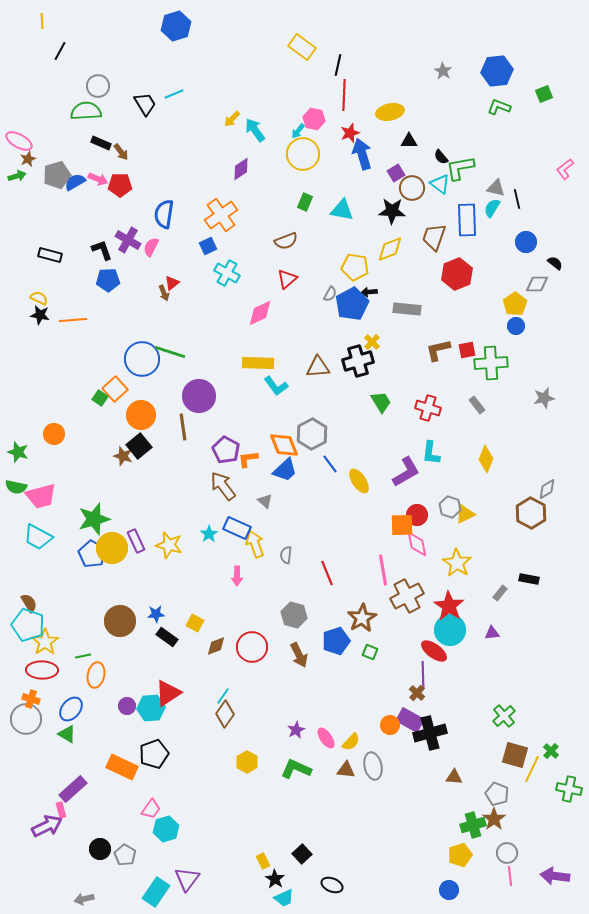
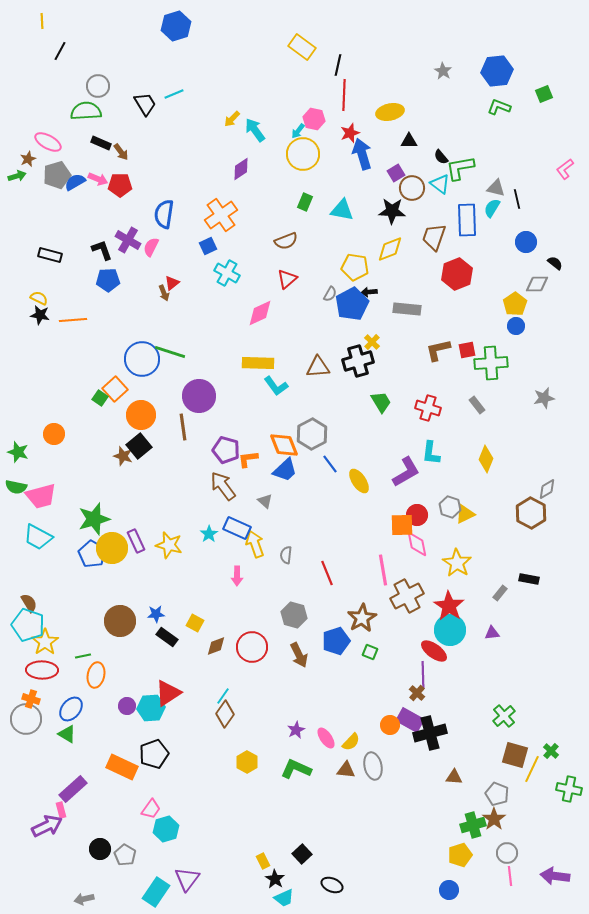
pink ellipse at (19, 141): moved 29 px right, 1 px down
purple pentagon at (226, 450): rotated 12 degrees counterclockwise
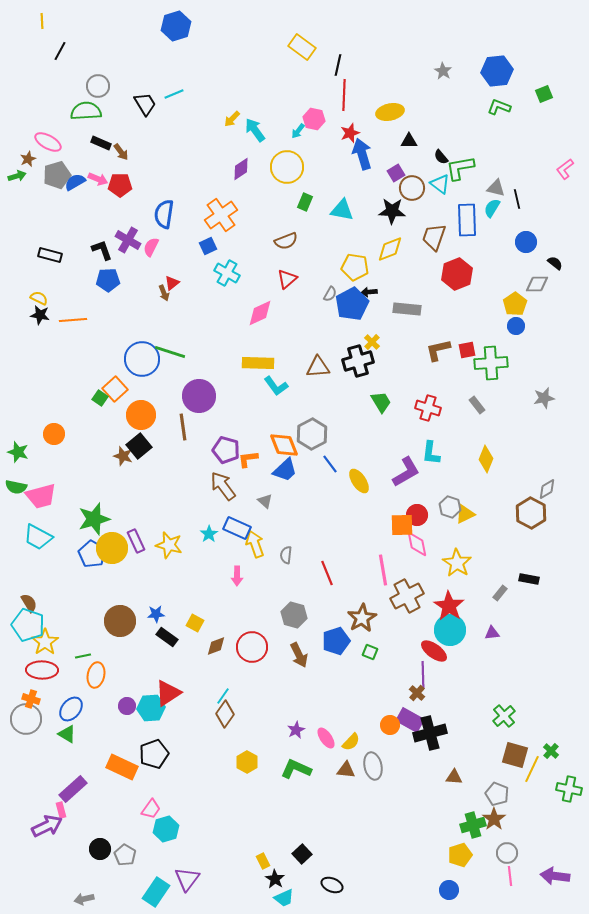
yellow circle at (303, 154): moved 16 px left, 13 px down
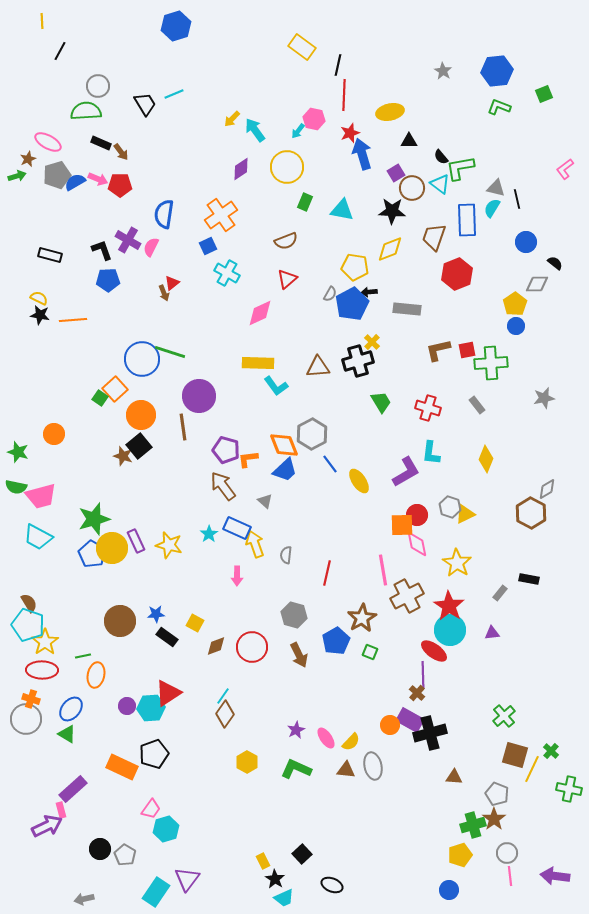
red line at (327, 573): rotated 35 degrees clockwise
blue pentagon at (336, 641): rotated 12 degrees counterclockwise
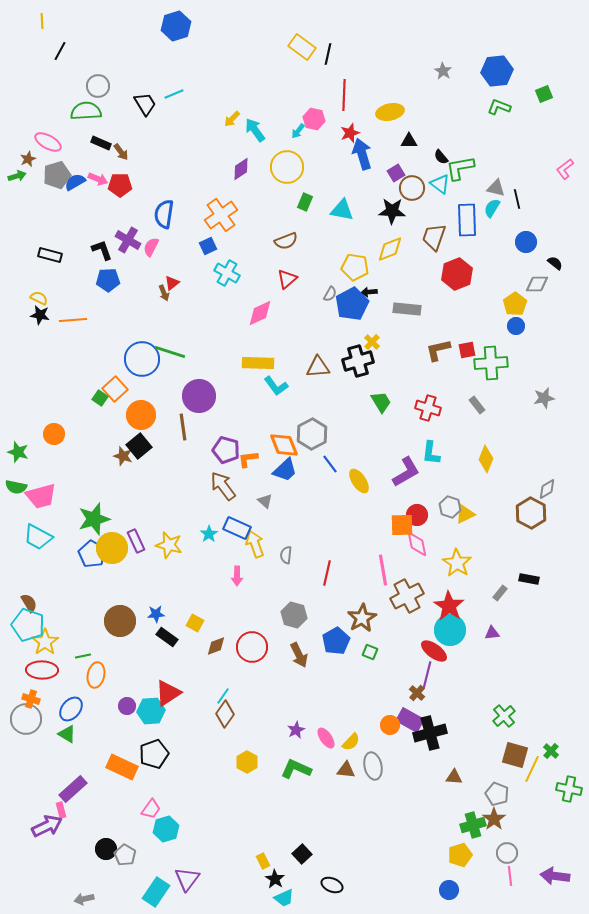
black line at (338, 65): moved 10 px left, 11 px up
purple line at (423, 675): moved 4 px right; rotated 16 degrees clockwise
cyan hexagon at (151, 708): moved 3 px down
black circle at (100, 849): moved 6 px right
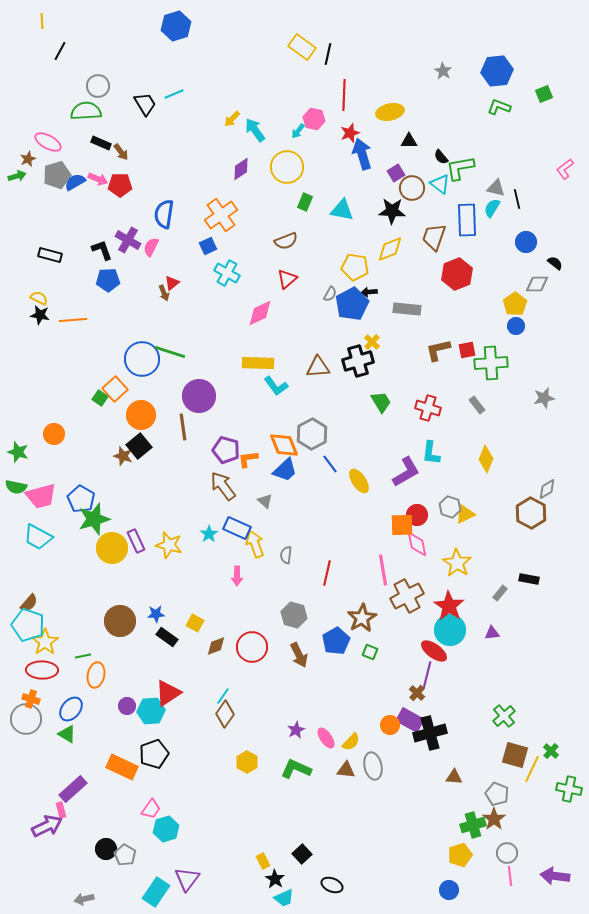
blue pentagon at (92, 554): moved 11 px left, 55 px up
brown semicircle at (29, 603): rotated 72 degrees clockwise
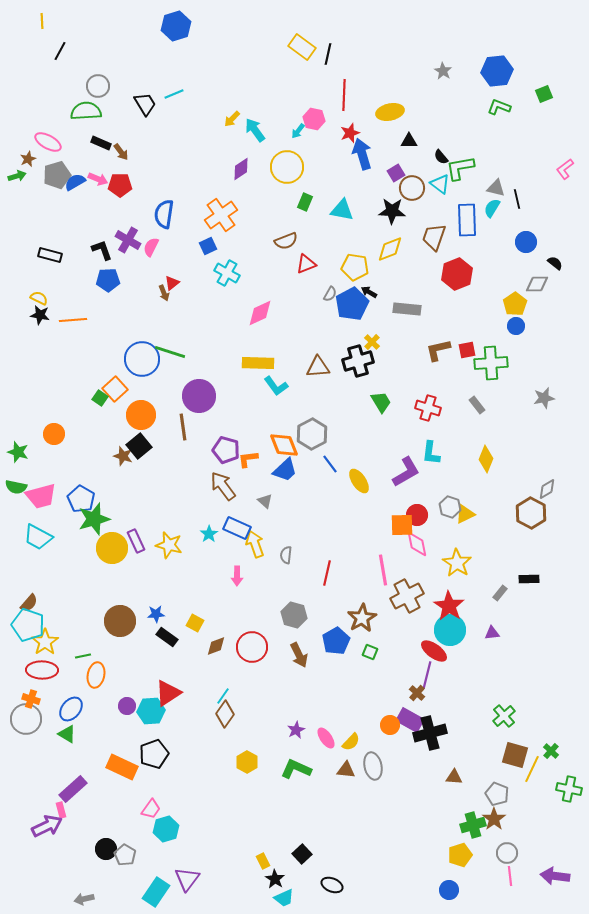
red triangle at (287, 279): moved 19 px right, 15 px up; rotated 20 degrees clockwise
black arrow at (369, 292): rotated 35 degrees clockwise
black rectangle at (529, 579): rotated 12 degrees counterclockwise
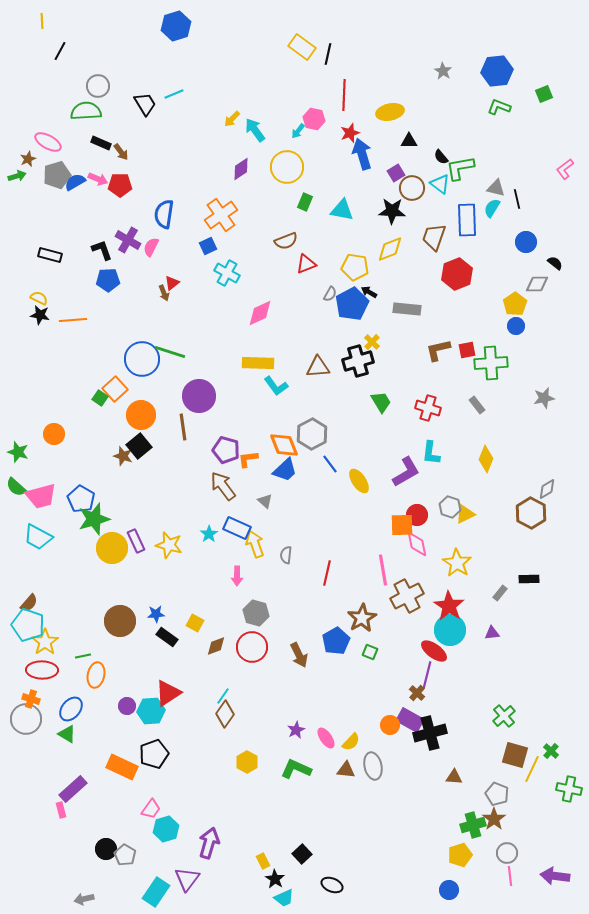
green semicircle at (16, 487): rotated 30 degrees clockwise
gray hexagon at (294, 615): moved 38 px left, 2 px up
purple arrow at (47, 826): moved 162 px right, 17 px down; rotated 48 degrees counterclockwise
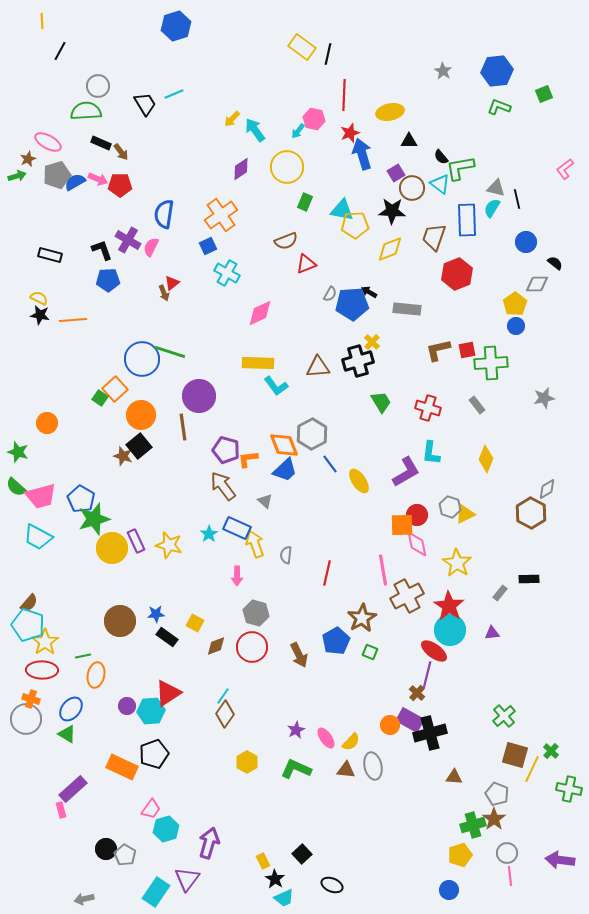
yellow pentagon at (355, 267): moved 42 px up; rotated 12 degrees counterclockwise
blue pentagon at (352, 304): rotated 24 degrees clockwise
orange circle at (54, 434): moved 7 px left, 11 px up
purple arrow at (555, 876): moved 5 px right, 16 px up
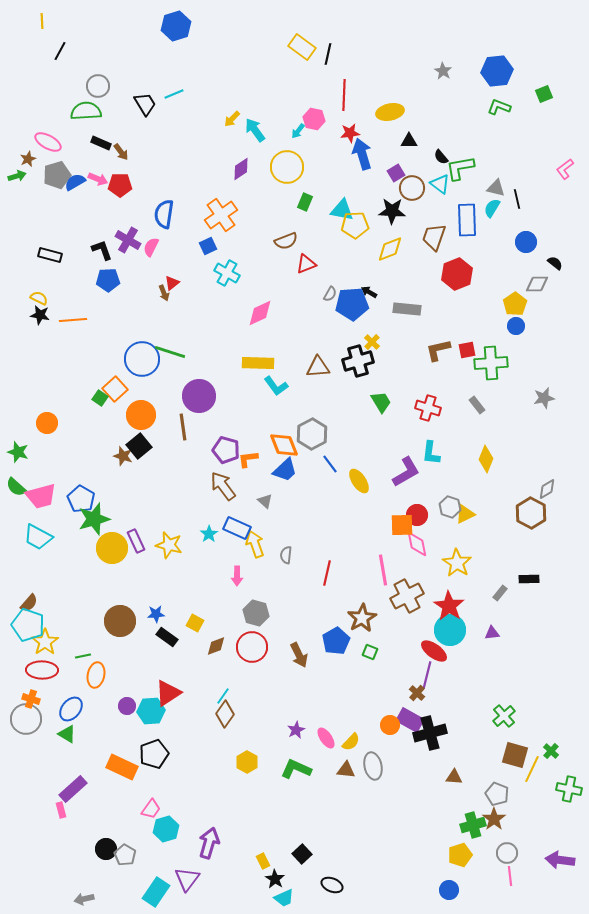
red star at (350, 133): rotated 12 degrees clockwise
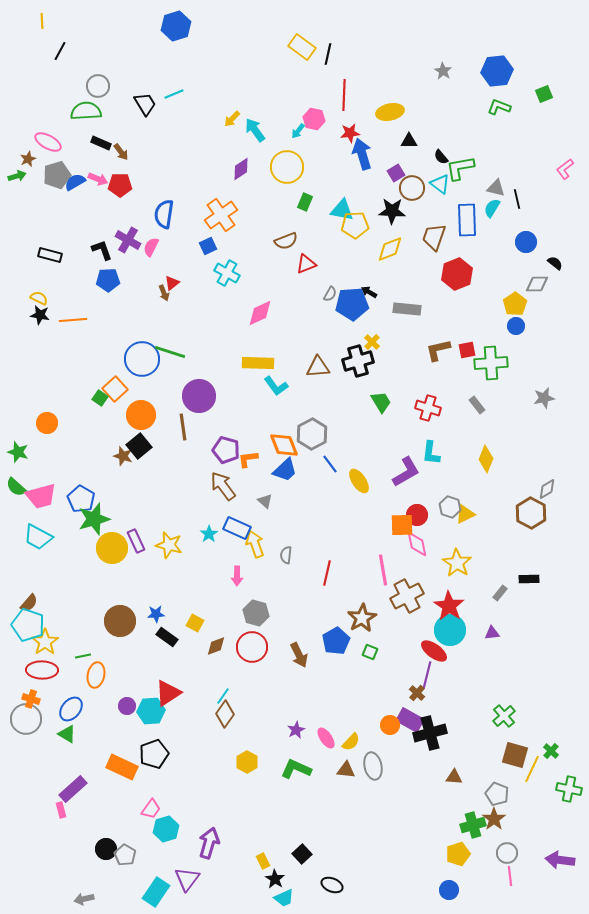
yellow pentagon at (460, 855): moved 2 px left, 1 px up
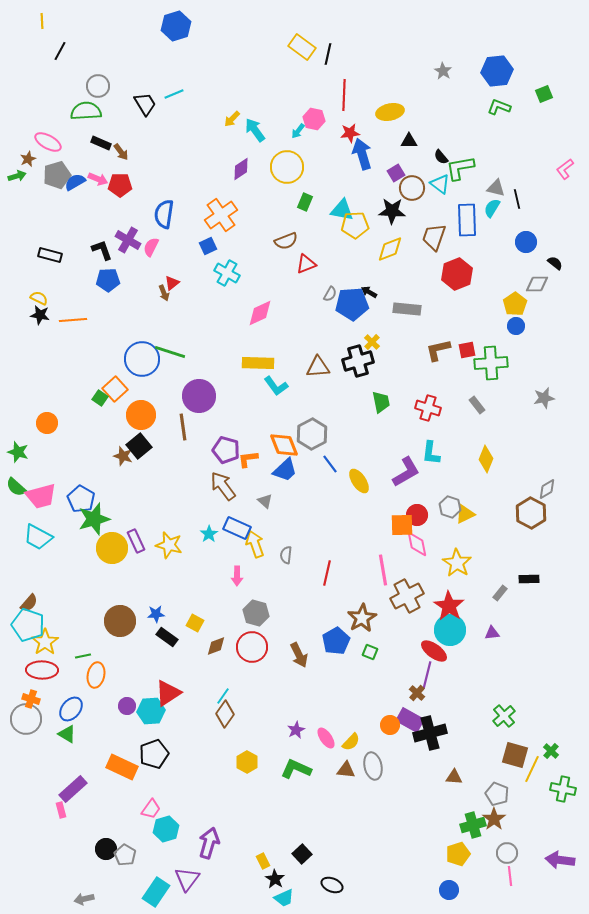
green trapezoid at (381, 402): rotated 20 degrees clockwise
green cross at (569, 789): moved 6 px left
